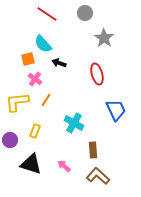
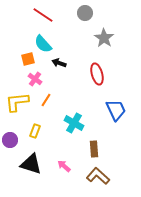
red line: moved 4 px left, 1 px down
brown rectangle: moved 1 px right, 1 px up
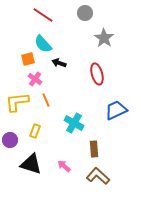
orange line: rotated 56 degrees counterclockwise
blue trapezoid: rotated 90 degrees counterclockwise
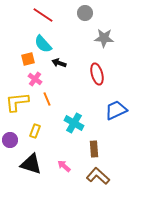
gray star: rotated 30 degrees counterclockwise
orange line: moved 1 px right, 1 px up
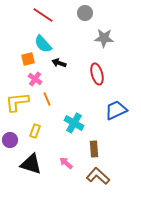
pink arrow: moved 2 px right, 3 px up
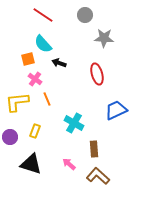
gray circle: moved 2 px down
purple circle: moved 3 px up
pink arrow: moved 3 px right, 1 px down
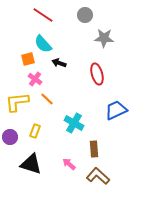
orange line: rotated 24 degrees counterclockwise
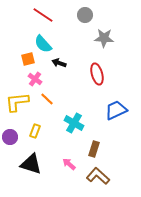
brown rectangle: rotated 21 degrees clockwise
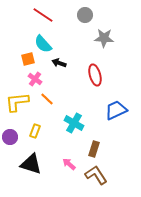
red ellipse: moved 2 px left, 1 px down
brown L-shape: moved 2 px left, 1 px up; rotated 15 degrees clockwise
